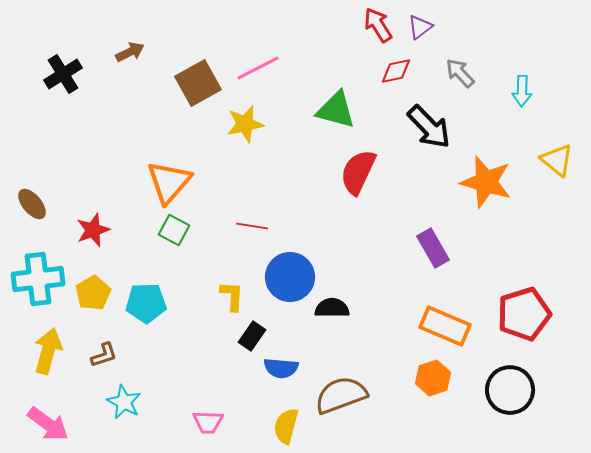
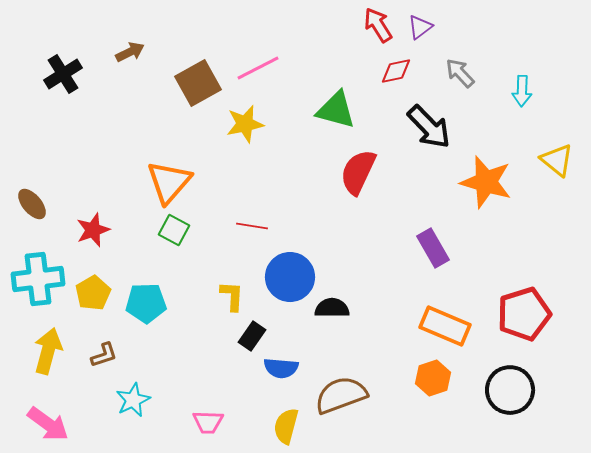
cyan star: moved 9 px right, 2 px up; rotated 20 degrees clockwise
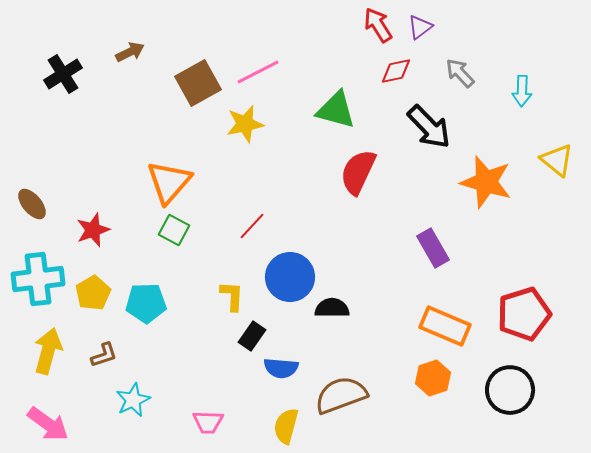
pink line: moved 4 px down
red line: rotated 56 degrees counterclockwise
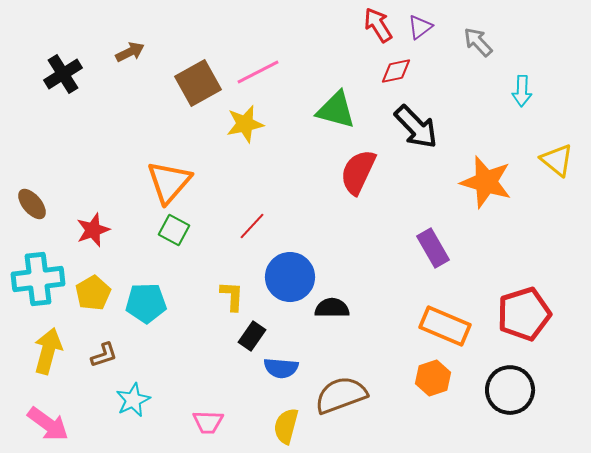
gray arrow: moved 18 px right, 31 px up
black arrow: moved 13 px left
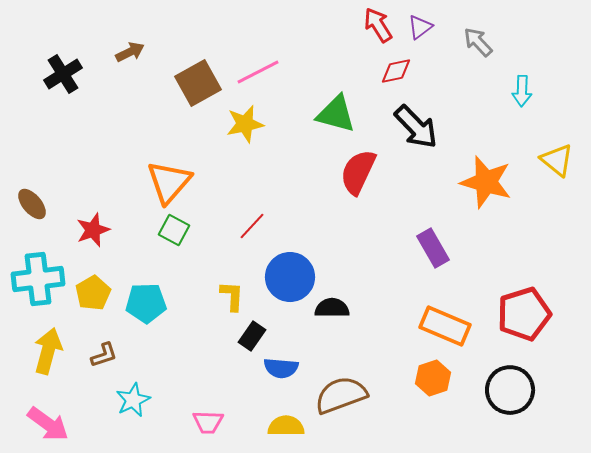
green triangle: moved 4 px down
yellow semicircle: rotated 75 degrees clockwise
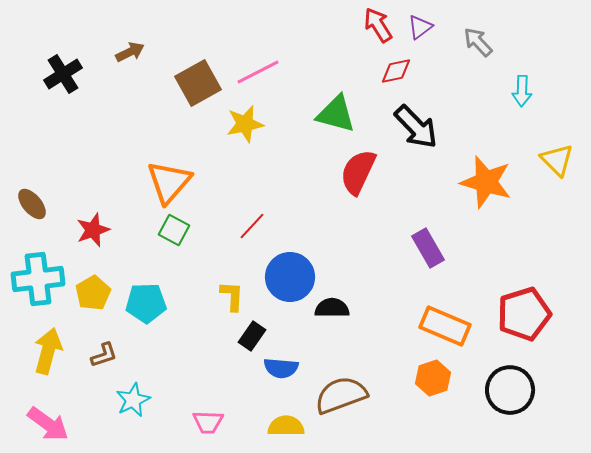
yellow triangle: rotated 6 degrees clockwise
purple rectangle: moved 5 px left
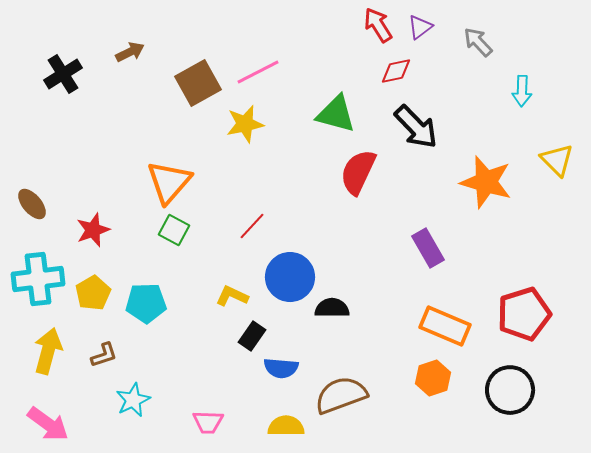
yellow L-shape: rotated 68 degrees counterclockwise
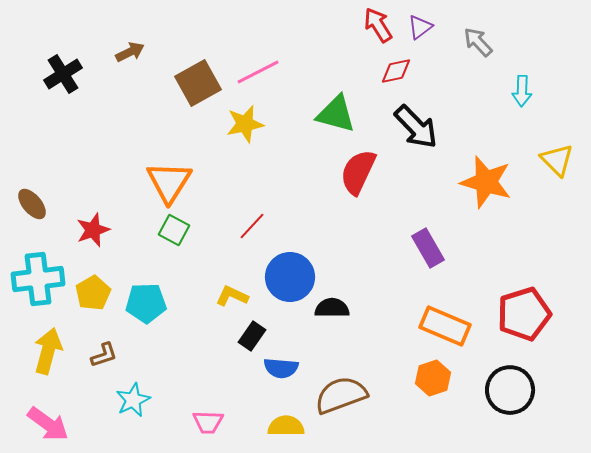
orange triangle: rotated 9 degrees counterclockwise
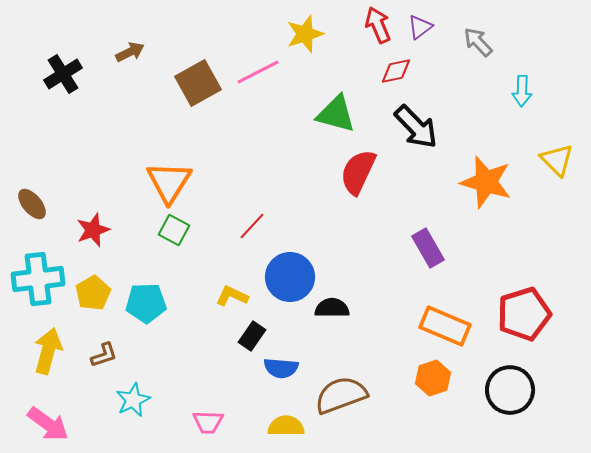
red arrow: rotated 9 degrees clockwise
yellow star: moved 60 px right, 90 px up; rotated 6 degrees counterclockwise
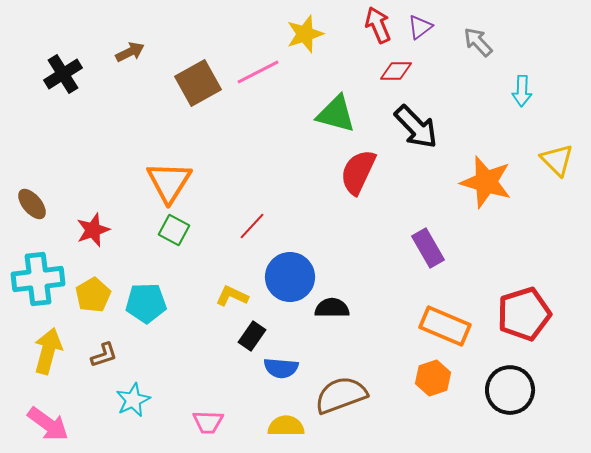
red diamond: rotated 12 degrees clockwise
yellow pentagon: moved 2 px down
